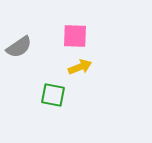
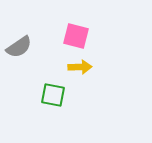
pink square: moved 1 px right; rotated 12 degrees clockwise
yellow arrow: rotated 20 degrees clockwise
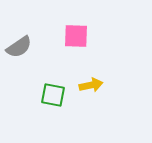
pink square: rotated 12 degrees counterclockwise
yellow arrow: moved 11 px right, 18 px down; rotated 10 degrees counterclockwise
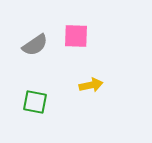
gray semicircle: moved 16 px right, 2 px up
green square: moved 18 px left, 7 px down
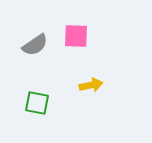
green square: moved 2 px right, 1 px down
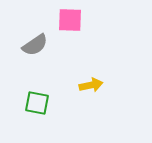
pink square: moved 6 px left, 16 px up
